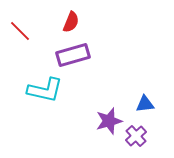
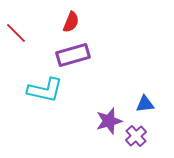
red line: moved 4 px left, 2 px down
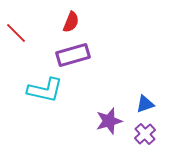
blue triangle: rotated 12 degrees counterclockwise
purple cross: moved 9 px right, 2 px up
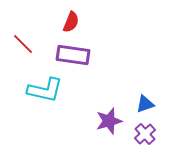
red line: moved 7 px right, 11 px down
purple rectangle: rotated 24 degrees clockwise
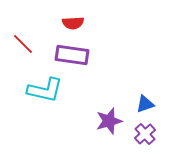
red semicircle: moved 2 px right, 1 px down; rotated 65 degrees clockwise
purple rectangle: moved 1 px left
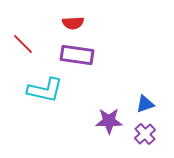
purple rectangle: moved 5 px right
purple star: rotated 16 degrees clockwise
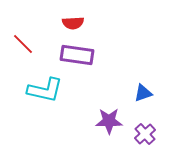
blue triangle: moved 2 px left, 11 px up
